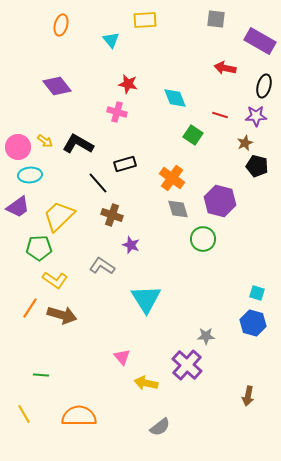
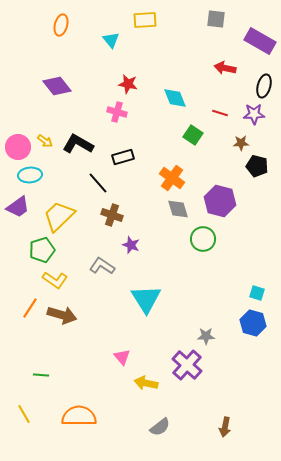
red line at (220, 115): moved 2 px up
purple star at (256, 116): moved 2 px left, 2 px up
brown star at (245, 143): moved 4 px left; rotated 21 degrees clockwise
black rectangle at (125, 164): moved 2 px left, 7 px up
green pentagon at (39, 248): moved 3 px right, 2 px down; rotated 15 degrees counterclockwise
brown arrow at (248, 396): moved 23 px left, 31 px down
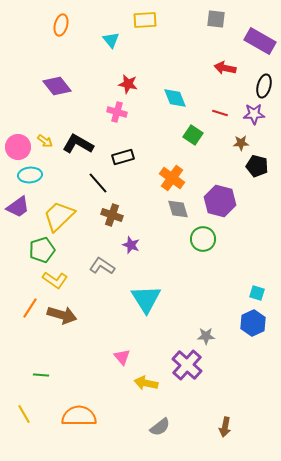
blue hexagon at (253, 323): rotated 20 degrees clockwise
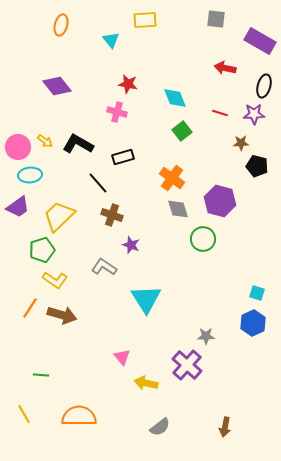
green square at (193, 135): moved 11 px left, 4 px up; rotated 18 degrees clockwise
gray L-shape at (102, 266): moved 2 px right, 1 px down
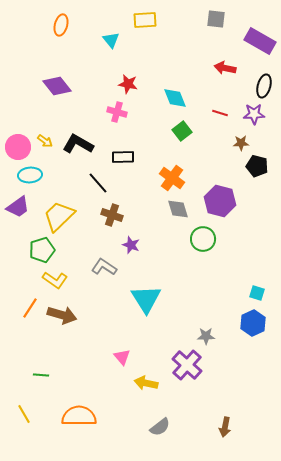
black rectangle at (123, 157): rotated 15 degrees clockwise
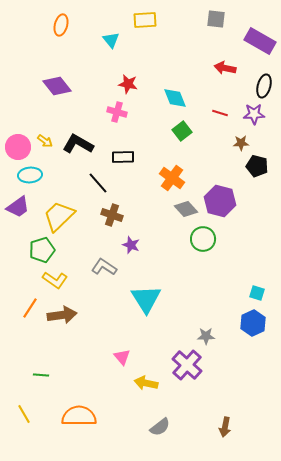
gray diamond at (178, 209): moved 8 px right; rotated 25 degrees counterclockwise
brown arrow at (62, 315): rotated 24 degrees counterclockwise
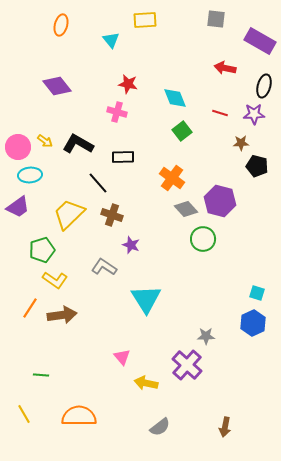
yellow trapezoid at (59, 216): moved 10 px right, 2 px up
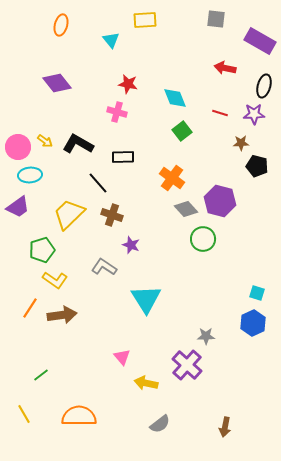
purple diamond at (57, 86): moved 3 px up
green line at (41, 375): rotated 42 degrees counterclockwise
gray semicircle at (160, 427): moved 3 px up
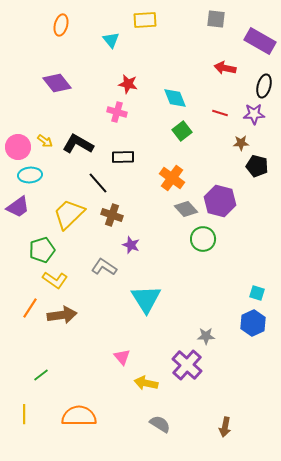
yellow line at (24, 414): rotated 30 degrees clockwise
gray semicircle at (160, 424): rotated 110 degrees counterclockwise
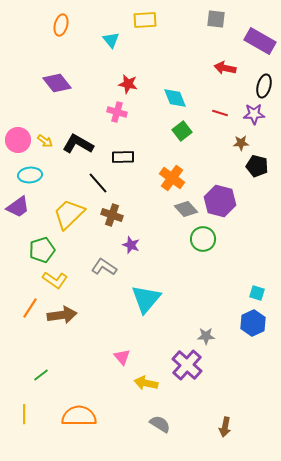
pink circle at (18, 147): moved 7 px up
cyan triangle at (146, 299): rotated 12 degrees clockwise
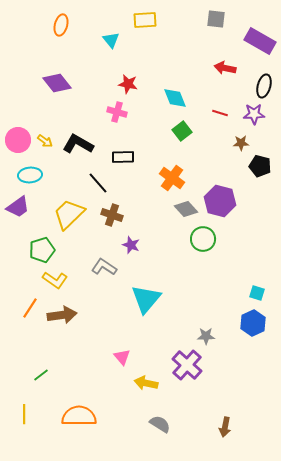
black pentagon at (257, 166): moved 3 px right
